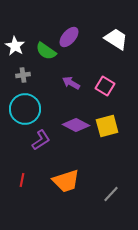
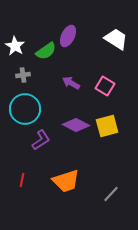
purple ellipse: moved 1 px left, 1 px up; rotated 15 degrees counterclockwise
green semicircle: rotated 70 degrees counterclockwise
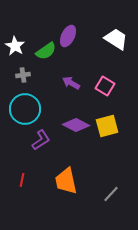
orange trapezoid: rotated 96 degrees clockwise
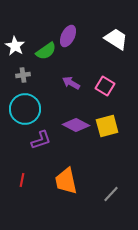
purple L-shape: rotated 15 degrees clockwise
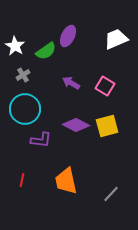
white trapezoid: rotated 55 degrees counterclockwise
gray cross: rotated 24 degrees counterclockwise
purple L-shape: rotated 25 degrees clockwise
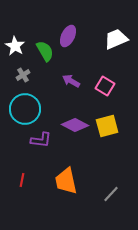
green semicircle: moved 1 px left; rotated 85 degrees counterclockwise
purple arrow: moved 2 px up
purple diamond: moved 1 px left
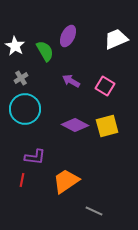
gray cross: moved 2 px left, 3 px down
purple L-shape: moved 6 px left, 17 px down
orange trapezoid: rotated 68 degrees clockwise
gray line: moved 17 px left, 17 px down; rotated 72 degrees clockwise
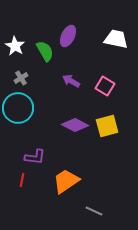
white trapezoid: rotated 35 degrees clockwise
cyan circle: moved 7 px left, 1 px up
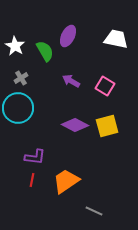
red line: moved 10 px right
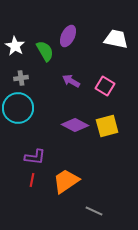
gray cross: rotated 24 degrees clockwise
